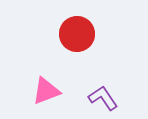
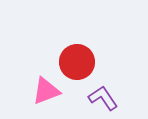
red circle: moved 28 px down
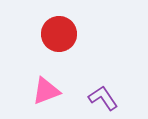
red circle: moved 18 px left, 28 px up
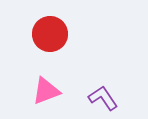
red circle: moved 9 px left
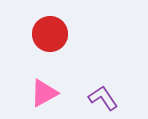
pink triangle: moved 2 px left, 2 px down; rotated 8 degrees counterclockwise
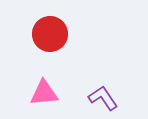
pink triangle: rotated 24 degrees clockwise
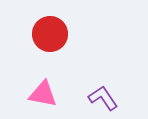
pink triangle: moved 1 px left, 1 px down; rotated 16 degrees clockwise
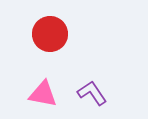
purple L-shape: moved 11 px left, 5 px up
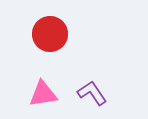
pink triangle: rotated 20 degrees counterclockwise
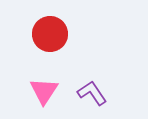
pink triangle: moved 1 px right, 3 px up; rotated 48 degrees counterclockwise
